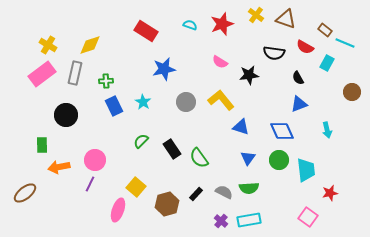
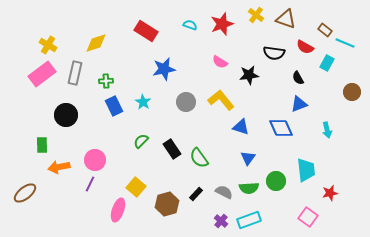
yellow diamond at (90, 45): moved 6 px right, 2 px up
blue diamond at (282, 131): moved 1 px left, 3 px up
green circle at (279, 160): moved 3 px left, 21 px down
cyan rectangle at (249, 220): rotated 10 degrees counterclockwise
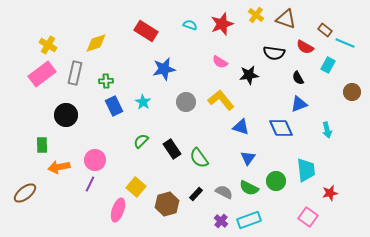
cyan rectangle at (327, 63): moved 1 px right, 2 px down
green semicircle at (249, 188): rotated 30 degrees clockwise
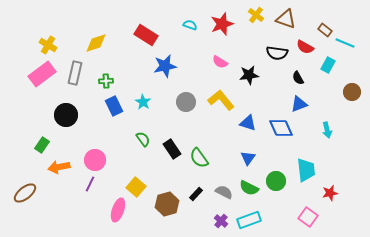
red rectangle at (146, 31): moved 4 px down
black semicircle at (274, 53): moved 3 px right
blue star at (164, 69): moved 1 px right, 3 px up
blue triangle at (241, 127): moved 7 px right, 4 px up
green semicircle at (141, 141): moved 2 px right, 2 px up; rotated 98 degrees clockwise
green rectangle at (42, 145): rotated 35 degrees clockwise
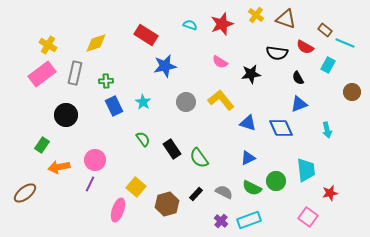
black star at (249, 75): moved 2 px right, 1 px up
blue triangle at (248, 158): rotated 28 degrees clockwise
green semicircle at (249, 188): moved 3 px right
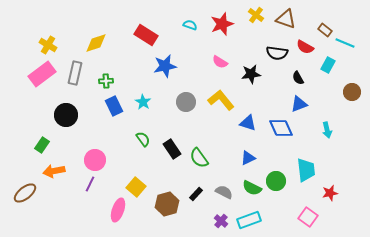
orange arrow at (59, 167): moved 5 px left, 4 px down
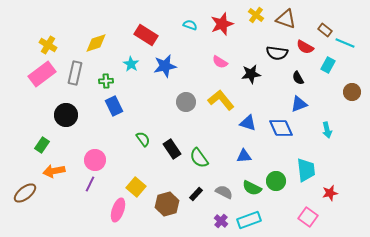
cyan star at (143, 102): moved 12 px left, 38 px up
blue triangle at (248, 158): moved 4 px left, 2 px up; rotated 21 degrees clockwise
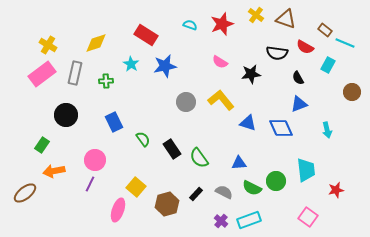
blue rectangle at (114, 106): moved 16 px down
blue triangle at (244, 156): moved 5 px left, 7 px down
red star at (330, 193): moved 6 px right, 3 px up
